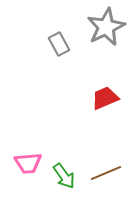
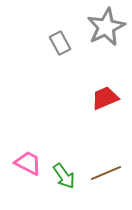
gray rectangle: moved 1 px right, 1 px up
pink trapezoid: rotated 148 degrees counterclockwise
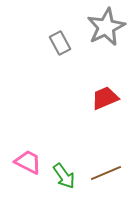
pink trapezoid: moved 1 px up
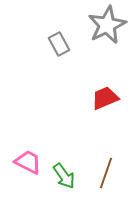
gray star: moved 1 px right, 2 px up
gray rectangle: moved 1 px left, 1 px down
brown line: rotated 48 degrees counterclockwise
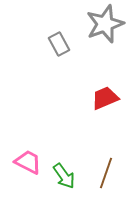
gray star: moved 2 px left, 1 px up; rotated 6 degrees clockwise
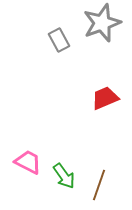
gray star: moved 3 px left, 1 px up
gray rectangle: moved 4 px up
brown line: moved 7 px left, 12 px down
